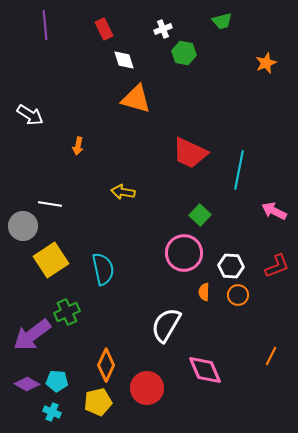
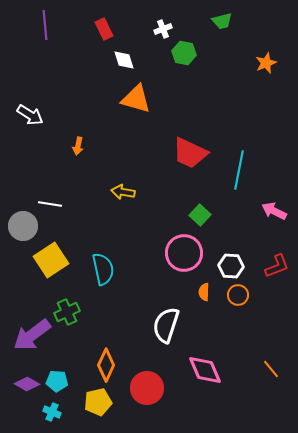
white semicircle: rotated 12 degrees counterclockwise
orange line: moved 13 px down; rotated 66 degrees counterclockwise
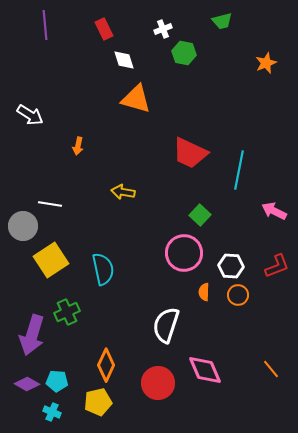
purple arrow: rotated 36 degrees counterclockwise
red circle: moved 11 px right, 5 px up
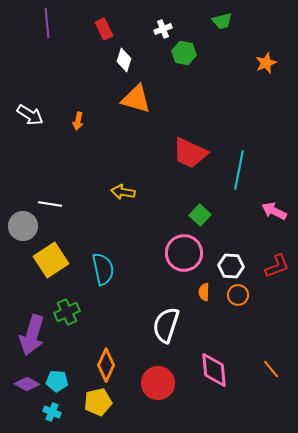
purple line: moved 2 px right, 2 px up
white diamond: rotated 35 degrees clockwise
orange arrow: moved 25 px up
pink diamond: moved 9 px right; rotated 18 degrees clockwise
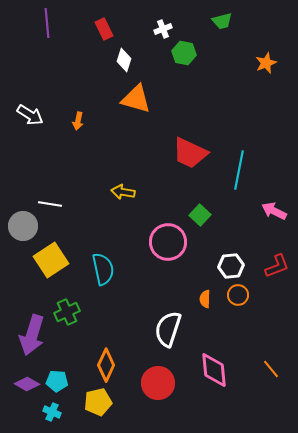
pink circle: moved 16 px left, 11 px up
white hexagon: rotated 10 degrees counterclockwise
orange semicircle: moved 1 px right, 7 px down
white semicircle: moved 2 px right, 4 px down
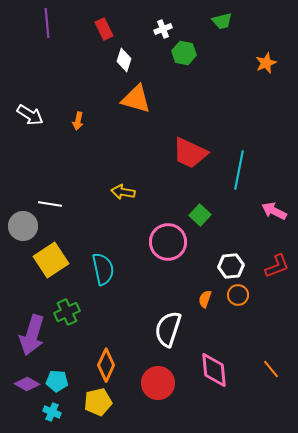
orange semicircle: rotated 18 degrees clockwise
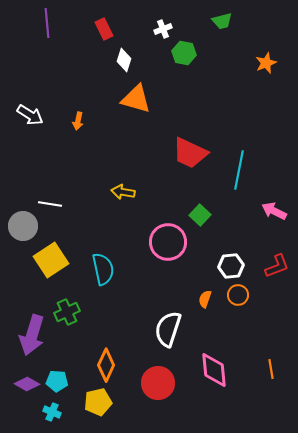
orange line: rotated 30 degrees clockwise
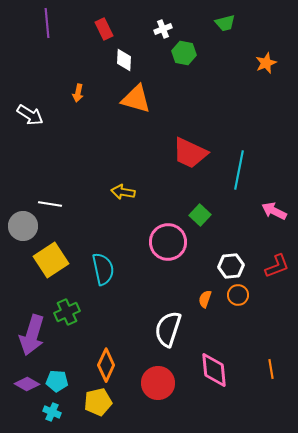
green trapezoid: moved 3 px right, 2 px down
white diamond: rotated 15 degrees counterclockwise
orange arrow: moved 28 px up
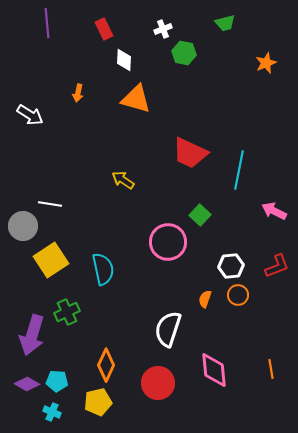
yellow arrow: moved 12 px up; rotated 25 degrees clockwise
